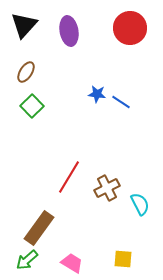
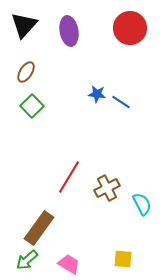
cyan semicircle: moved 2 px right
pink trapezoid: moved 3 px left, 1 px down
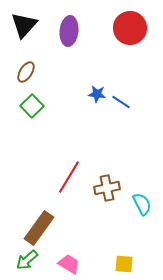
purple ellipse: rotated 16 degrees clockwise
brown cross: rotated 15 degrees clockwise
yellow square: moved 1 px right, 5 px down
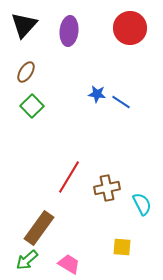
yellow square: moved 2 px left, 17 px up
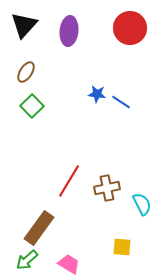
red line: moved 4 px down
